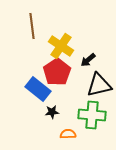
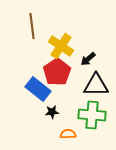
black arrow: moved 1 px up
black triangle: moved 3 px left; rotated 12 degrees clockwise
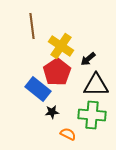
orange semicircle: rotated 28 degrees clockwise
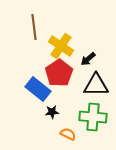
brown line: moved 2 px right, 1 px down
red pentagon: moved 2 px right, 1 px down
green cross: moved 1 px right, 2 px down
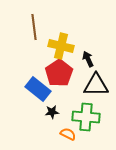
yellow cross: rotated 20 degrees counterclockwise
black arrow: rotated 105 degrees clockwise
green cross: moved 7 px left
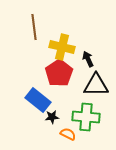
yellow cross: moved 1 px right, 1 px down
blue rectangle: moved 11 px down
black star: moved 5 px down
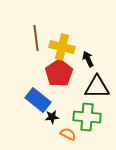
brown line: moved 2 px right, 11 px down
black triangle: moved 1 px right, 2 px down
green cross: moved 1 px right
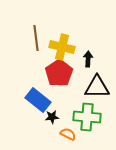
black arrow: rotated 28 degrees clockwise
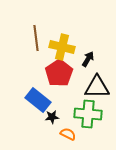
black arrow: rotated 28 degrees clockwise
green cross: moved 1 px right, 3 px up
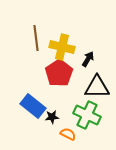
blue rectangle: moved 5 px left, 6 px down
green cross: moved 1 px left, 1 px down; rotated 20 degrees clockwise
